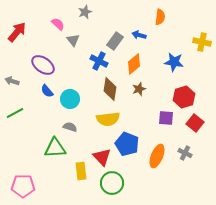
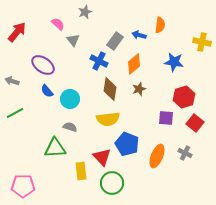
orange semicircle: moved 8 px down
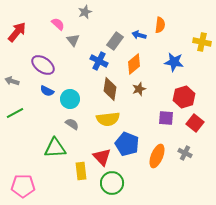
blue semicircle: rotated 24 degrees counterclockwise
gray semicircle: moved 2 px right, 3 px up; rotated 16 degrees clockwise
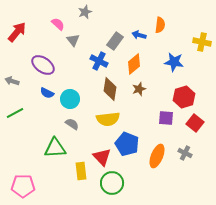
blue semicircle: moved 2 px down
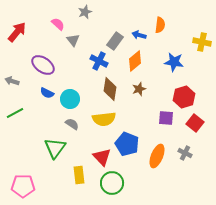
orange diamond: moved 1 px right, 3 px up
yellow semicircle: moved 4 px left
green triangle: rotated 50 degrees counterclockwise
yellow rectangle: moved 2 px left, 4 px down
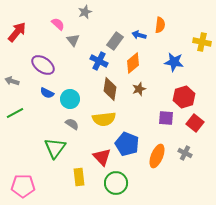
orange diamond: moved 2 px left, 2 px down
yellow rectangle: moved 2 px down
green circle: moved 4 px right
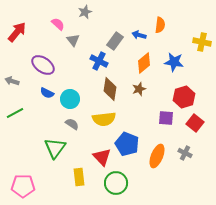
orange diamond: moved 11 px right
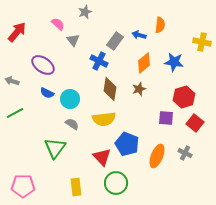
yellow rectangle: moved 3 px left, 10 px down
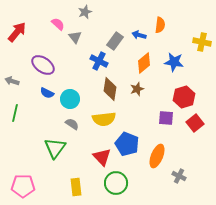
gray triangle: moved 2 px right, 3 px up
brown star: moved 2 px left
green line: rotated 48 degrees counterclockwise
red square: rotated 12 degrees clockwise
gray cross: moved 6 px left, 23 px down
